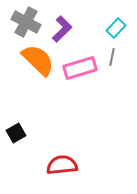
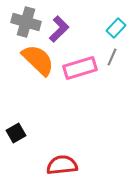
gray cross: rotated 12 degrees counterclockwise
purple L-shape: moved 3 px left
gray line: rotated 12 degrees clockwise
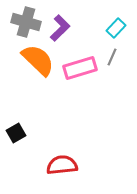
purple L-shape: moved 1 px right, 1 px up
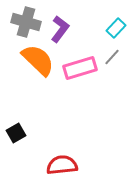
purple L-shape: moved 1 px down; rotated 8 degrees counterclockwise
gray line: rotated 18 degrees clockwise
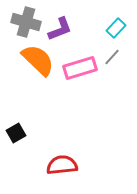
purple L-shape: rotated 32 degrees clockwise
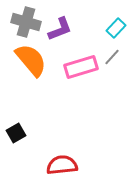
orange semicircle: moved 7 px left; rotated 6 degrees clockwise
pink rectangle: moved 1 px right, 1 px up
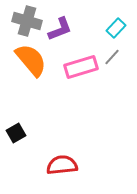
gray cross: moved 1 px right, 1 px up
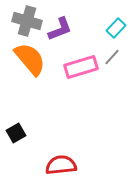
orange semicircle: moved 1 px left, 1 px up
red semicircle: moved 1 px left
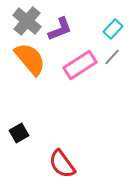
gray cross: rotated 24 degrees clockwise
cyan rectangle: moved 3 px left, 1 px down
pink rectangle: moved 1 px left, 2 px up; rotated 16 degrees counterclockwise
black square: moved 3 px right
red semicircle: moved 1 px right, 1 px up; rotated 120 degrees counterclockwise
